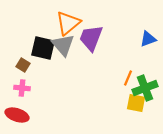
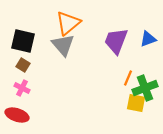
purple trapezoid: moved 25 px right, 3 px down
black square: moved 20 px left, 7 px up
pink cross: rotated 21 degrees clockwise
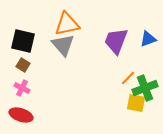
orange triangle: moved 1 px left, 1 px down; rotated 28 degrees clockwise
orange line: rotated 21 degrees clockwise
red ellipse: moved 4 px right
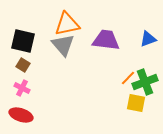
purple trapezoid: moved 10 px left, 1 px up; rotated 76 degrees clockwise
green cross: moved 6 px up
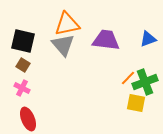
red ellipse: moved 7 px right, 4 px down; rotated 50 degrees clockwise
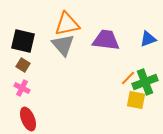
yellow square: moved 3 px up
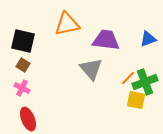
gray triangle: moved 28 px right, 24 px down
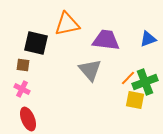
black square: moved 13 px right, 2 px down
brown square: rotated 24 degrees counterclockwise
gray triangle: moved 1 px left, 1 px down
pink cross: moved 1 px down
yellow square: moved 1 px left
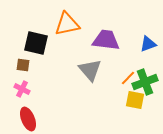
blue triangle: moved 5 px down
